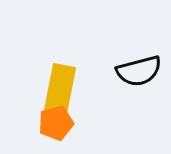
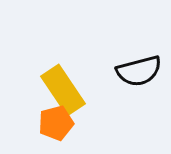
yellow rectangle: moved 3 px right, 1 px down; rotated 45 degrees counterclockwise
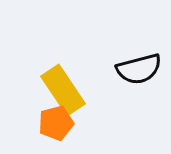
black semicircle: moved 2 px up
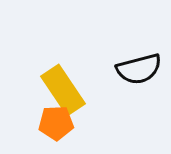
orange pentagon: rotated 12 degrees clockwise
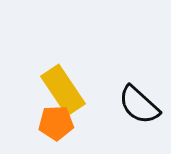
black semicircle: moved 36 px down; rotated 57 degrees clockwise
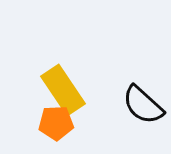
black semicircle: moved 4 px right
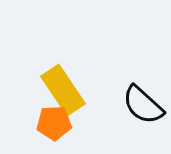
orange pentagon: moved 2 px left
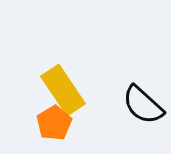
orange pentagon: rotated 28 degrees counterclockwise
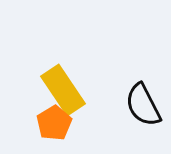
black semicircle: rotated 21 degrees clockwise
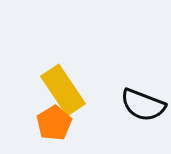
black semicircle: rotated 42 degrees counterclockwise
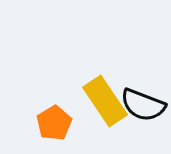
yellow rectangle: moved 42 px right, 11 px down
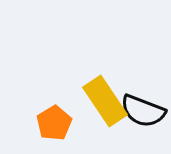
black semicircle: moved 6 px down
